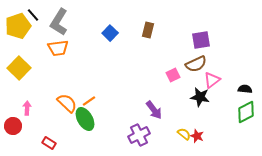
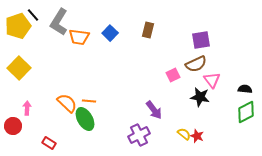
orange trapezoid: moved 21 px right, 11 px up; rotated 15 degrees clockwise
pink triangle: rotated 30 degrees counterclockwise
orange line: rotated 40 degrees clockwise
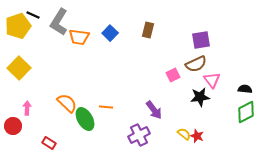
black line: rotated 24 degrees counterclockwise
black star: rotated 18 degrees counterclockwise
orange line: moved 17 px right, 6 px down
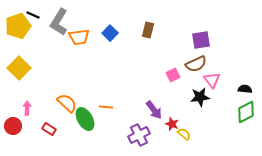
orange trapezoid: rotated 15 degrees counterclockwise
red star: moved 25 px left, 12 px up
red rectangle: moved 14 px up
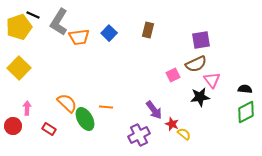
yellow pentagon: moved 1 px right, 1 px down
blue square: moved 1 px left
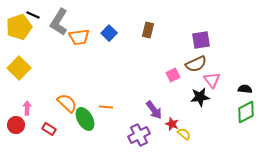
red circle: moved 3 px right, 1 px up
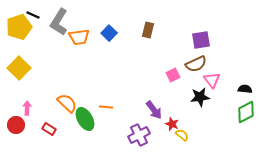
yellow semicircle: moved 2 px left, 1 px down
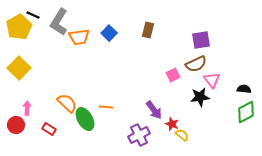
yellow pentagon: rotated 10 degrees counterclockwise
black semicircle: moved 1 px left
